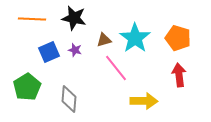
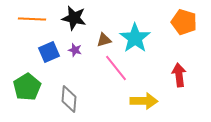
orange pentagon: moved 6 px right, 16 px up
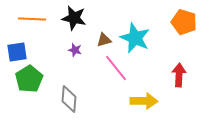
cyan star: rotated 12 degrees counterclockwise
blue square: moved 32 px left; rotated 15 degrees clockwise
red arrow: rotated 10 degrees clockwise
green pentagon: moved 2 px right, 8 px up
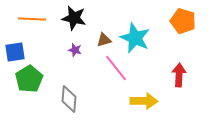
orange pentagon: moved 1 px left, 1 px up
blue square: moved 2 px left
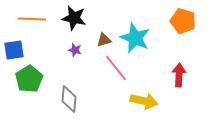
blue square: moved 1 px left, 2 px up
yellow arrow: rotated 12 degrees clockwise
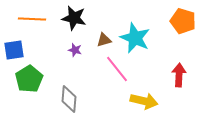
pink line: moved 1 px right, 1 px down
